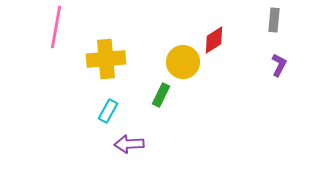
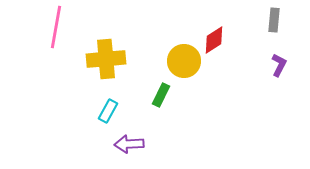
yellow circle: moved 1 px right, 1 px up
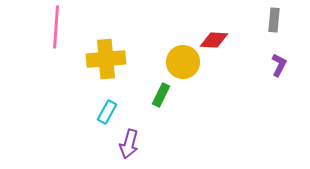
pink line: rotated 6 degrees counterclockwise
red diamond: rotated 36 degrees clockwise
yellow circle: moved 1 px left, 1 px down
cyan rectangle: moved 1 px left, 1 px down
purple arrow: rotated 72 degrees counterclockwise
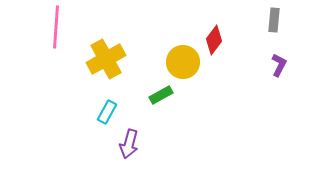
red diamond: rotated 56 degrees counterclockwise
yellow cross: rotated 24 degrees counterclockwise
green rectangle: rotated 35 degrees clockwise
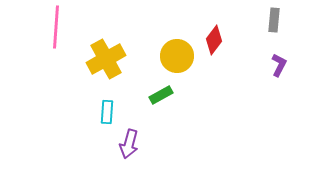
yellow circle: moved 6 px left, 6 px up
cyan rectangle: rotated 25 degrees counterclockwise
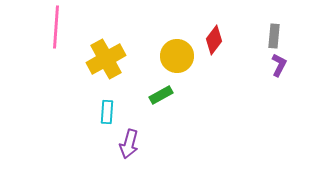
gray rectangle: moved 16 px down
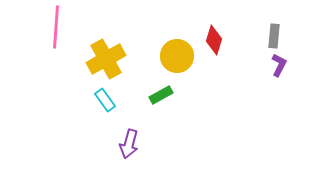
red diamond: rotated 20 degrees counterclockwise
cyan rectangle: moved 2 px left, 12 px up; rotated 40 degrees counterclockwise
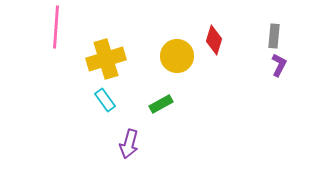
yellow cross: rotated 12 degrees clockwise
green rectangle: moved 9 px down
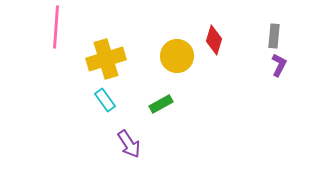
purple arrow: rotated 48 degrees counterclockwise
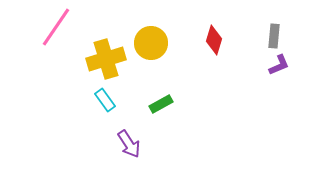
pink line: rotated 30 degrees clockwise
yellow circle: moved 26 px left, 13 px up
purple L-shape: rotated 40 degrees clockwise
